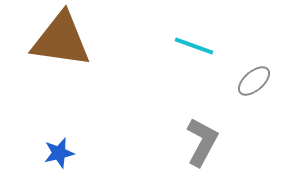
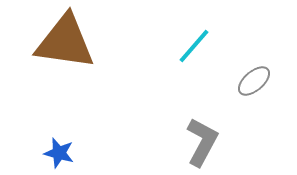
brown triangle: moved 4 px right, 2 px down
cyan line: rotated 69 degrees counterclockwise
blue star: rotated 28 degrees clockwise
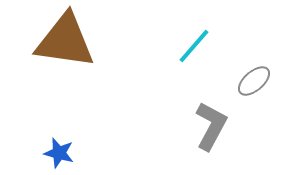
brown triangle: moved 1 px up
gray L-shape: moved 9 px right, 16 px up
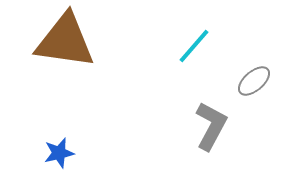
blue star: rotated 28 degrees counterclockwise
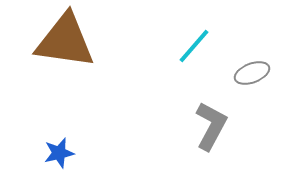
gray ellipse: moved 2 px left, 8 px up; rotated 20 degrees clockwise
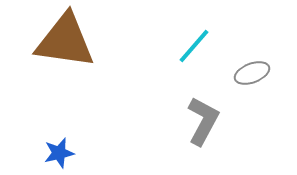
gray L-shape: moved 8 px left, 5 px up
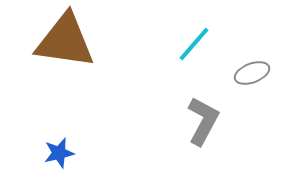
cyan line: moved 2 px up
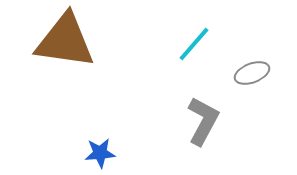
blue star: moved 41 px right; rotated 8 degrees clockwise
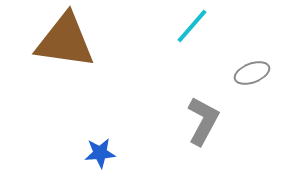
cyan line: moved 2 px left, 18 px up
